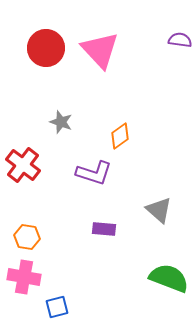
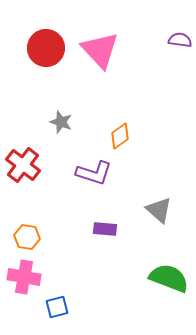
purple rectangle: moved 1 px right
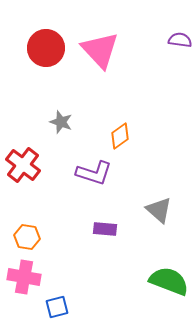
green semicircle: moved 3 px down
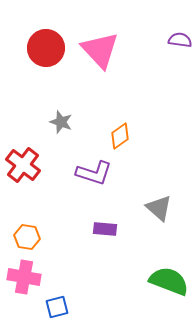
gray triangle: moved 2 px up
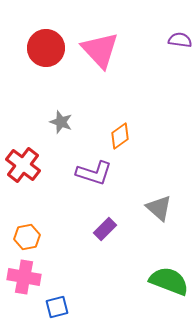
purple rectangle: rotated 50 degrees counterclockwise
orange hexagon: rotated 20 degrees counterclockwise
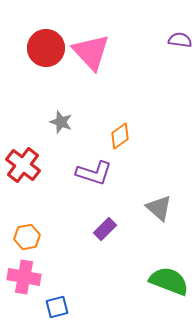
pink triangle: moved 9 px left, 2 px down
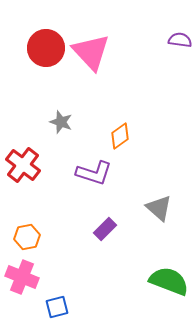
pink cross: moved 2 px left; rotated 12 degrees clockwise
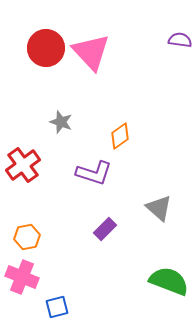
red cross: rotated 16 degrees clockwise
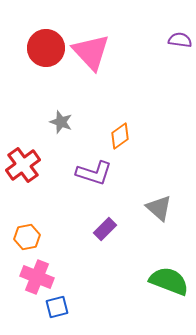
pink cross: moved 15 px right
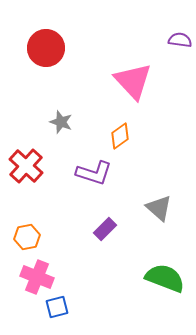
pink triangle: moved 42 px right, 29 px down
red cross: moved 3 px right, 1 px down; rotated 12 degrees counterclockwise
green semicircle: moved 4 px left, 3 px up
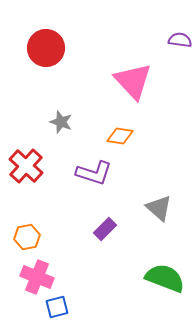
orange diamond: rotated 44 degrees clockwise
